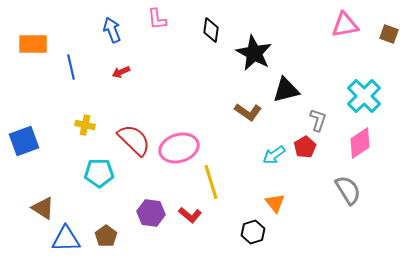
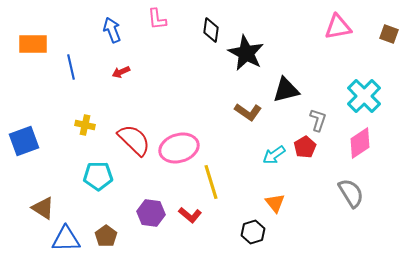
pink triangle: moved 7 px left, 2 px down
black star: moved 8 px left
cyan pentagon: moved 1 px left, 3 px down
gray semicircle: moved 3 px right, 3 px down
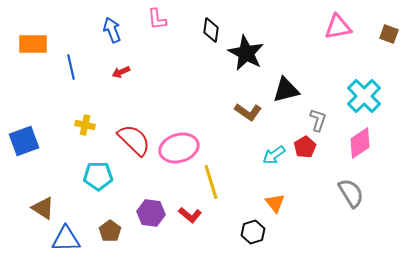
brown pentagon: moved 4 px right, 5 px up
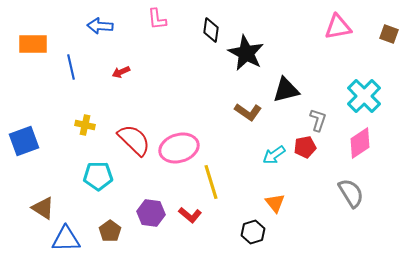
blue arrow: moved 12 px left, 4 px up; rotated 65 degrees counterclockwise
red pentagon: rotated 20 degrees clockwise
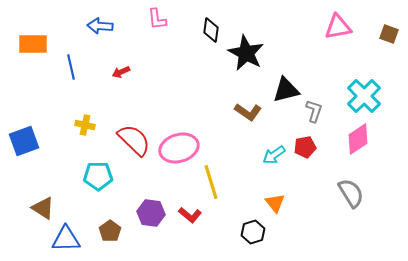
gray L-shape: moved 4 px left, 9 px up
pink diamond: moved 2 px left, 4 px up
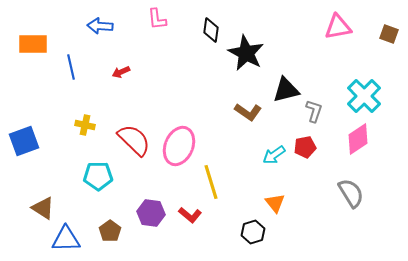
pink ellipse: moved 2 px up; rotated 51 degrees counterclockwise
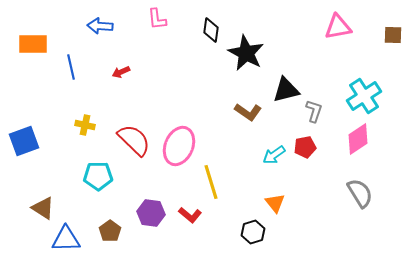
brown square: moved 4 px right, 1 px down; rotated 18 degrees counterclockwise
cyan cross: rotated 12 degrees clockwise
gray semicircle: moved 9 px right
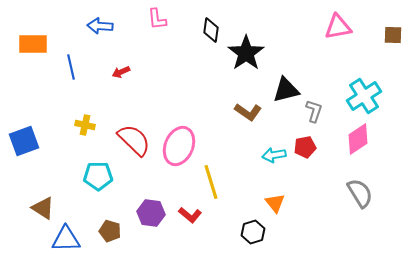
black star: rotated 9 degrees clockwise
cyan arrow: rotated 25 degrees clockwise
brown pentagon: rotated 20 degrees counterclockwise
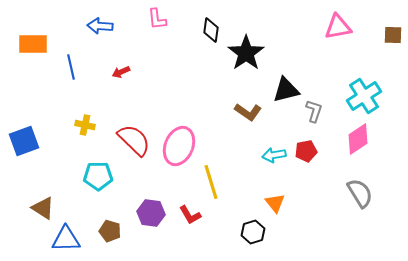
red pentagon: moved 1 px right, 4 px down
red L-shape: rotated 20 degrees clockwise
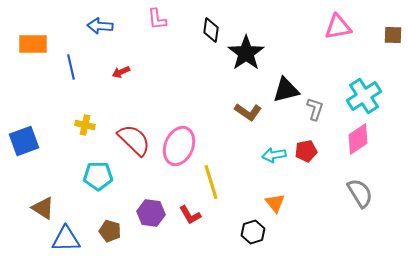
gray L-shape: moved 1 px right, 2 px up
